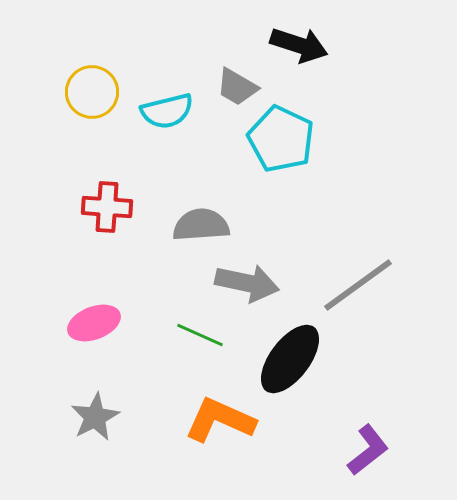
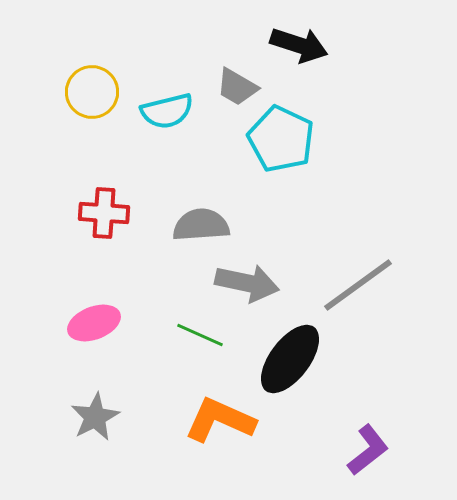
red cross: moved 3 px left, 6 px down
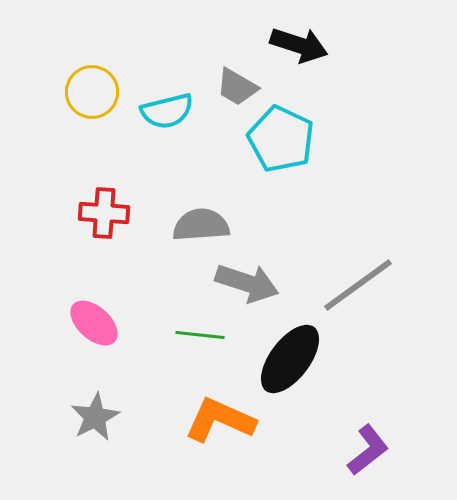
gray arrow: rotated 6 degrees clockwise
pink ellipse: rotated 63 degrees clockwise
green line: rotated 18 degrees counterclockwise
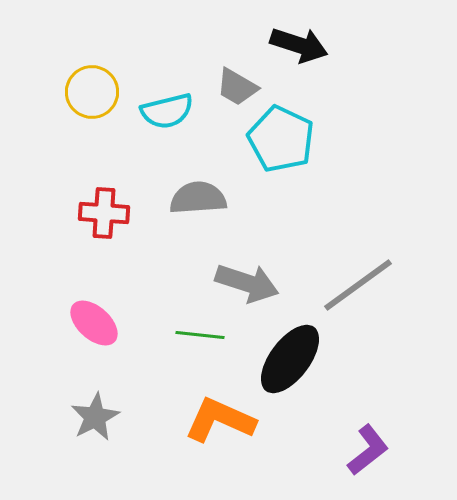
gray semicircle: moved 3 px left, 27 px up
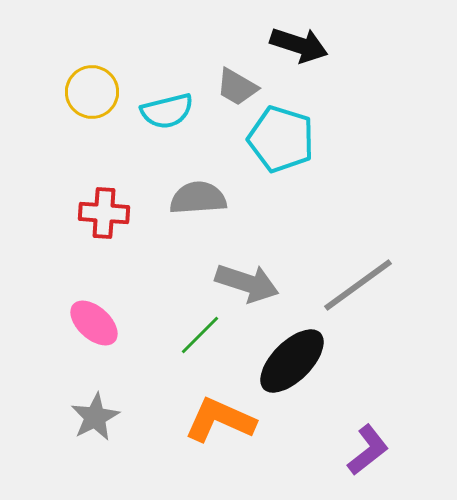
cyan pentagon: rotated 8 degrees counterclockwise
green line: rotated 51 degrees counterclockwise
black ellipse: moved 2 px right, 2 px down; rotated 8 degrees clockwise
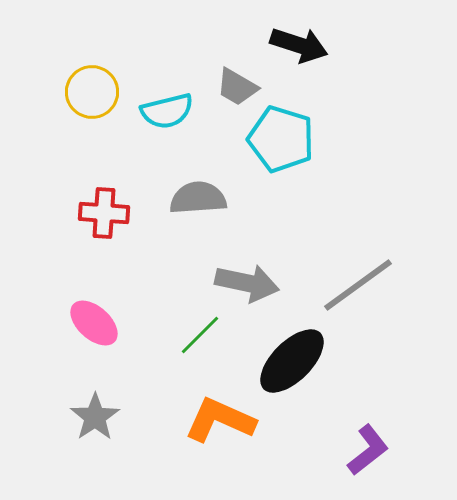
gray arrow: rotated 6 degrees counterclockwise
gray star: rotated 6 degrees counterclockwise
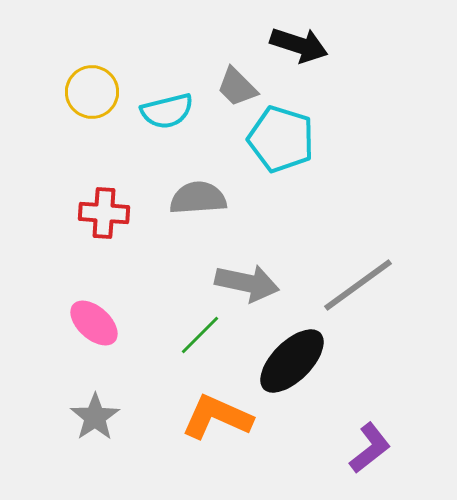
gray trapezoid: rotated 15 degrees clockwise
orange L-shape: moved 3 px left, 3 px up
purple L-shape: moved 2 px right, 2 px up
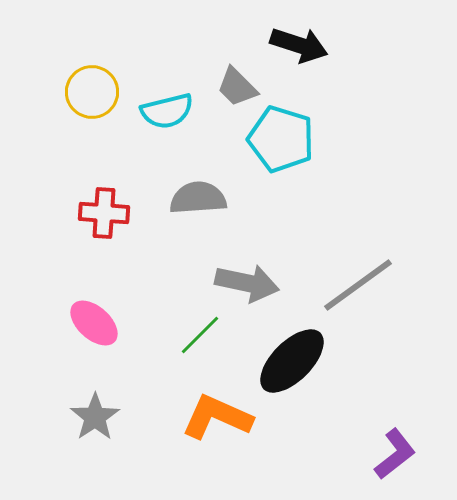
purple L-shape: moved 25 px right, 6 px down
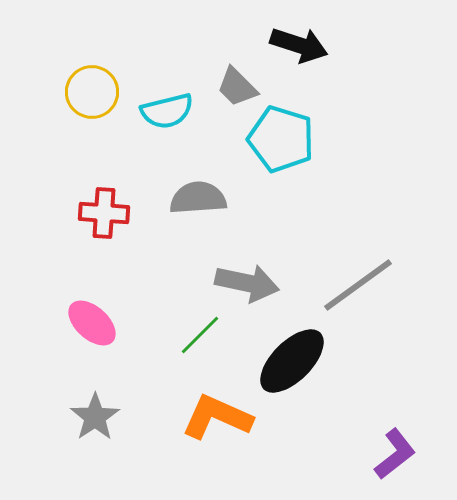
pink ellipse: moved 2 px left
